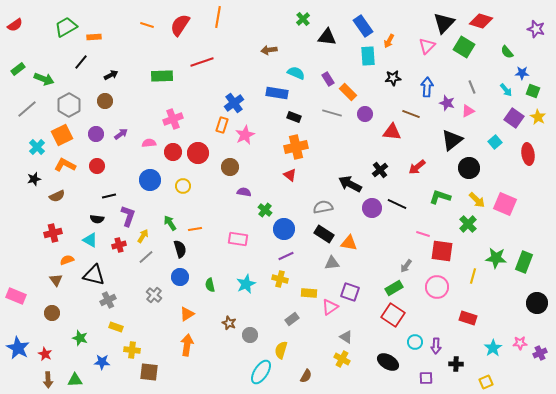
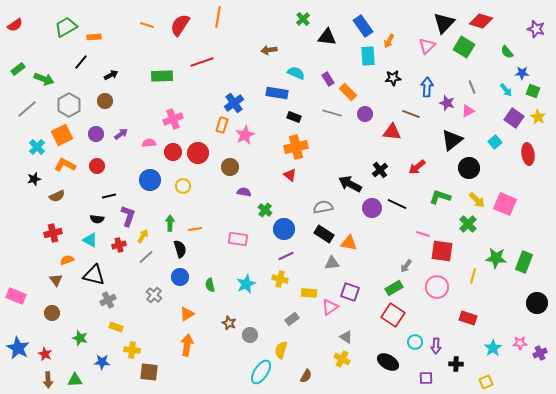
green arrow at (170, 223): rotated 35 degrees clockwise
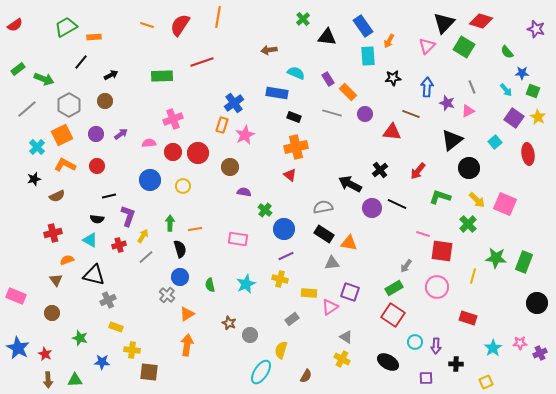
red arrow at (417, 167): moved 1 px right, 4 px down; rotated 12 degrees counterclockwise
gray cross at (154, 295): moved 13 px right
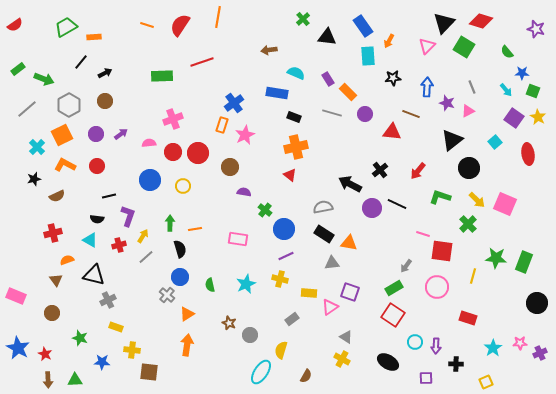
black arrow at (111, 75): moved 6 px left, 2 px up
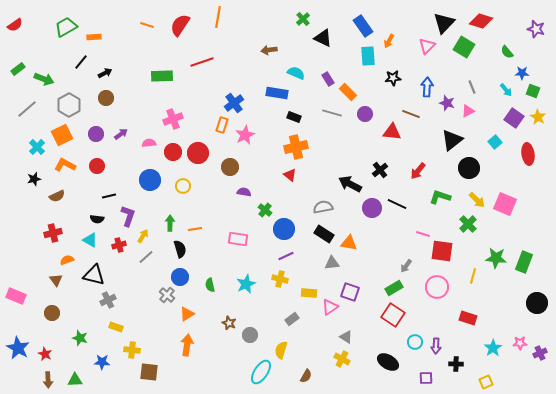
black triangle at (327, 37): moved 4 px left, 1 px down; rotated 18 degrees clockwise
brown circle at (105, 101): moved 1 px right, 3 px up
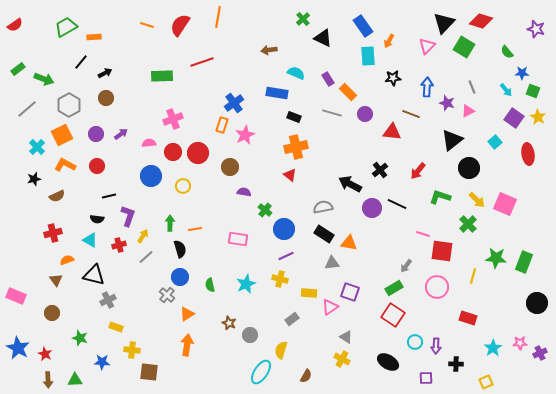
blue circle at (150, 180): moved 1 px right, 4 px up
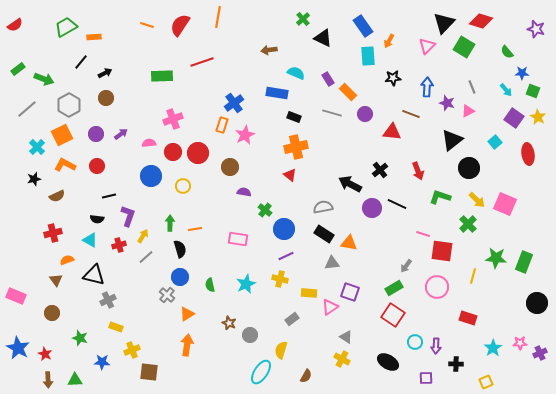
red arrow at (418, 171): rotated 60 degrees counterclockwise
yellow cross at (132, 350): rotated 28 degrees counterclockwise
